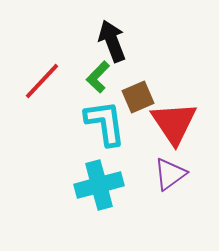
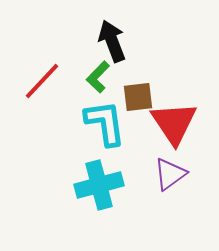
brown square: rotated 16 degrees clockwise
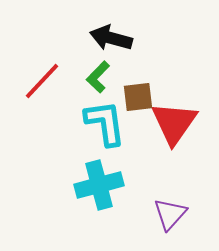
black arrow: moved 1 px left, 3 px up; rotated 54 degrees counterclockwise
red triangle: rotated 9 degrees clockwise
purple triangle: moved 40 px down; rotated 12 degrees counterclockwise
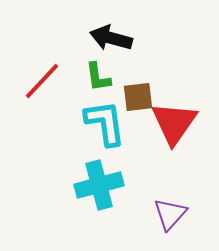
green L-shape: rotated 52 degrees counterclockwise
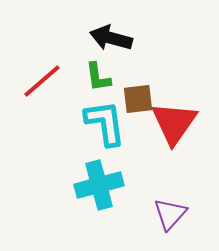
red line: rotated 6 degrees clockwise
brown square: moved 2 px down
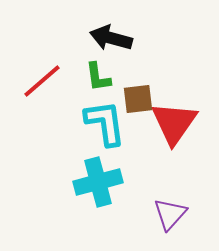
cyan cross: moved 1 px left, 3 px up
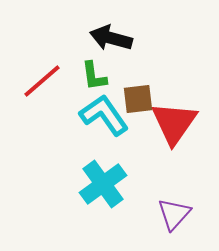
green L-shape: moved 4 px left, 1 px up
cyan L-shape: moved 1 px left, 8 px up; rotated 27 degrees counterclockwise
cyan cross: moved 5 px right, 2 px down; rotated 21 degrees counterclockwise
purple triangle: moved 4 px right
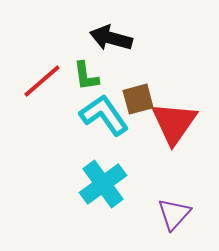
green L-shape: moved 8 px left
brown square: rotated 8 degrees counterclockwise
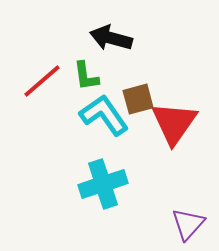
cyan cross: rotated 18 degrees clockwise
purple triangle: moved 14 px right, 10 px down
